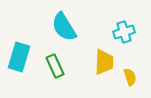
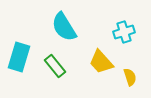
yellow trapezoid: moved 3 px left; rotated 136 degrees clockwise
green rectangle: rotated 15 degrees counterclockwise
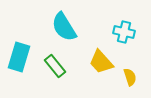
cyan cross: rotated 30 degrees clockwise
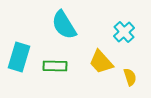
cyan semicircle: moved 2 px up
cyan cross: rotated 35 degrees clockwise
green rectangle: rotated 50 degrees counterclockwise
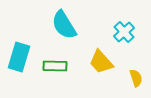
yellow semicircle: moved 6 px right, 1 px down
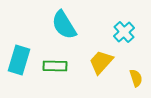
cyan rectangle: moved 3 px down
yellow trapezoid: rotated 84 degrees clockwise
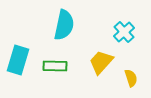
cyan semicircle: rotated 136 degrees counterclockwise
cyan rectangle: moved 1 px left
yellow semicircle: moved 5 px left
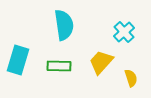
cyan semicircle: rotated 20 degrees counterclockwise
green rectangle: moved 4 px right
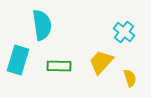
cyan semicircle: moved 22 px left
cyan cross: rotated 10 degrees counterclockwise
yellow semicircle: moved 1 px left
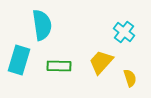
cyan rectangle: moved 1 px right
